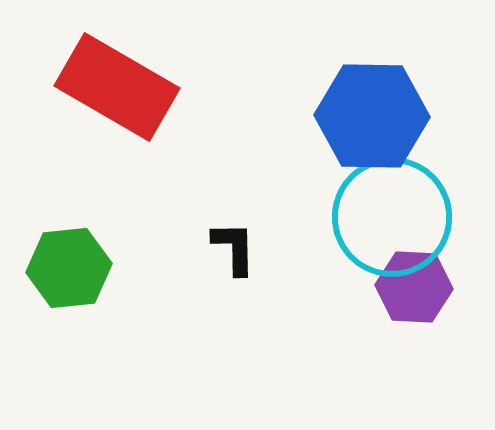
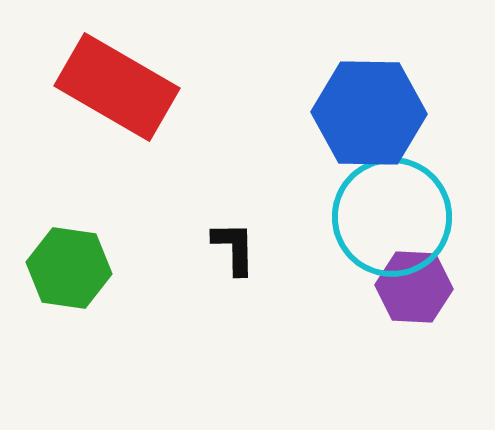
blue hexagon: moved 3 px left, 3 px up
green hexagon: rotated 14 degrees clockwise
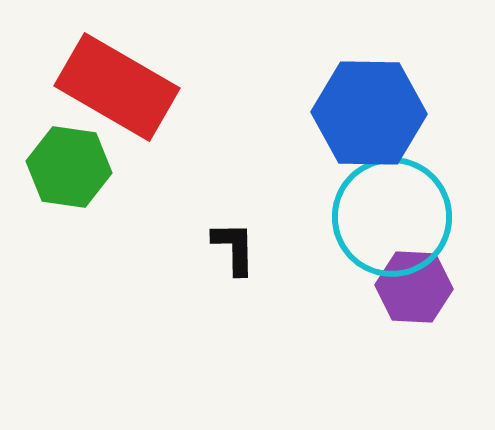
green hexagon: moved 101 px up
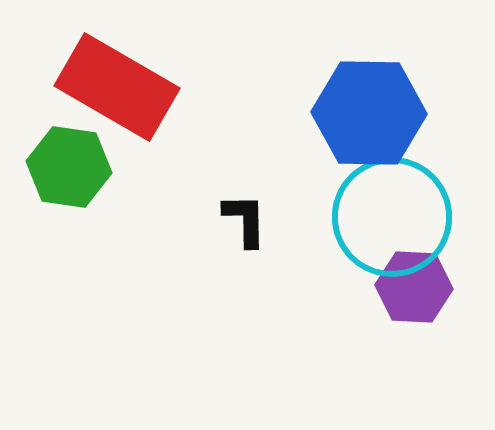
black L-shape: moved 11 px right, 28 px up
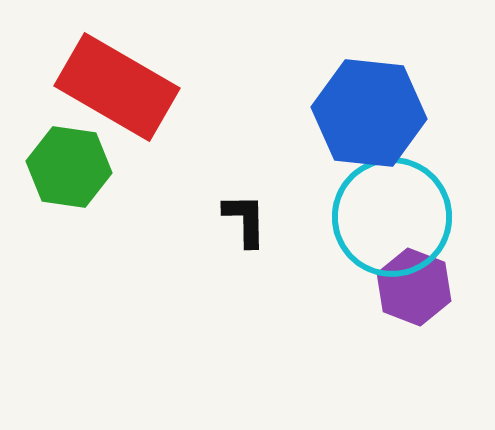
blue hexagon: rotated 5 degrees clockwise
purple hexagon: rotated 18 degrees clockwise
